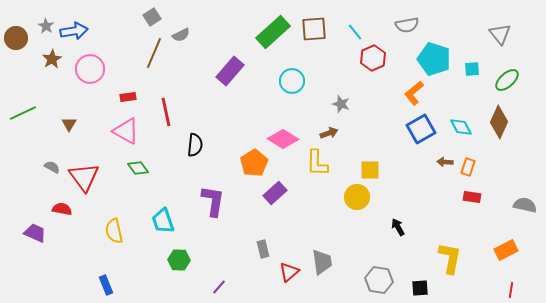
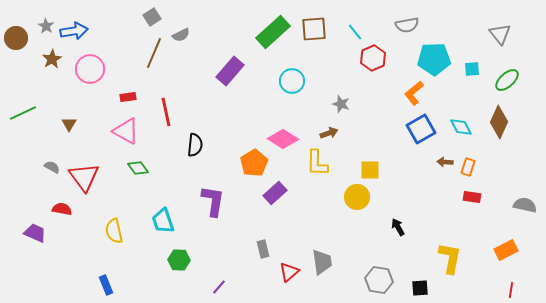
cyan pentagon at (434, 59): rotated 20 degrees counterclockwise
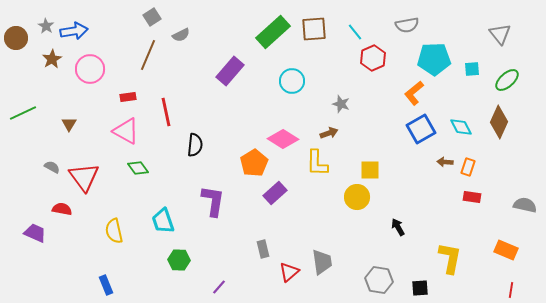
brown line at (154, 53): moved 6 px left, 2 px down
orange rectangle at (506, 250): rotated 50 degrees clockwise
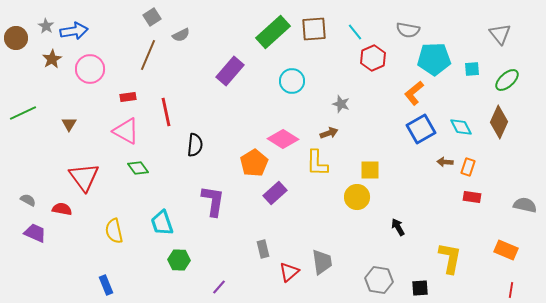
gray semicircle at (407, 25): moved 1 px right, 5 px down; rotated 20 degrees clockwise
gray semicircle at (52, 167): moved 24 px left, 33 px down
cyan trapezoid at (163, 221): moved 1 px left, 2 px down
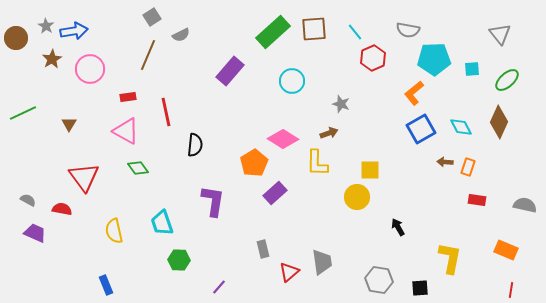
red rectangle at (472, 197): moved 5 px right, 3 px down
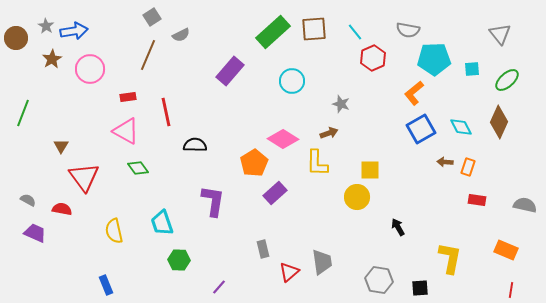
green line at (23, 113): rotated 44 degrees counterclockwise
brown triangle at (69, 124): moved 8 px left, 22 px down
black semicircle at (195, 145): rotated 95 degrees counterclockwise
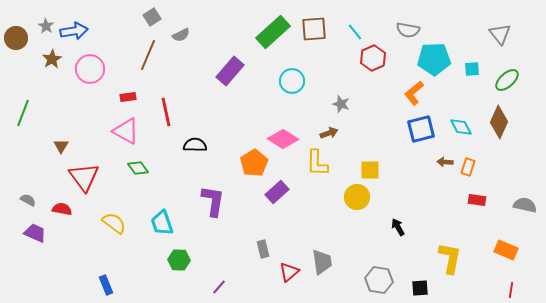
blue square at (421, 129): rotated 16 degrees clockwise
purple rectangle at (275, 193): moved 2 px right, 1 px up
yellow semicircle at (114, 231): moved 8 px up; rotated 140 degrees clockwise
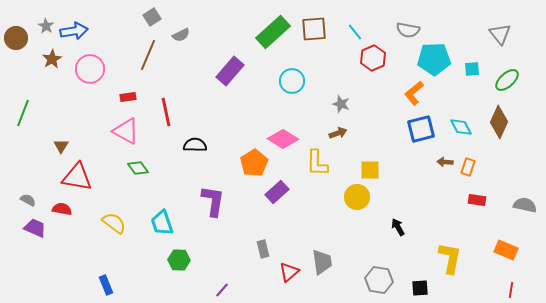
brown arrow at (329, 133): moved 9 px right
red triangle at (84, 177): moved 7 px left; rotated 44 degrees counterclockwise
purple trapezoid at (35, 233): moved 5 px up
purple line at (219, 287): moved 3 px right, 3 px down
